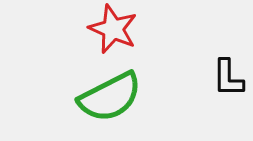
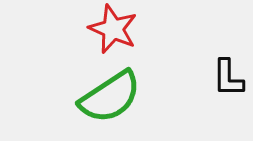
green semicircle: rotated 6 degrees counterclockwise
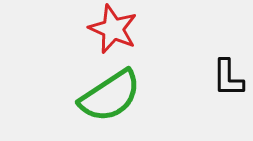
green semicircle: moved 1 px up
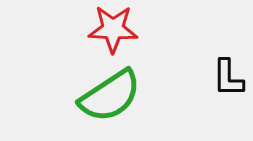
red star: rotated 21 degrees counterclockwise
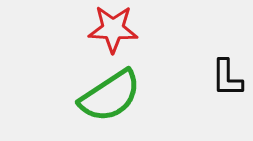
black L-shape: moved 1 px left
